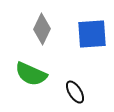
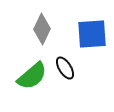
green semicircle: moved 1 px right, 2 px down; rotated 64 degrees counterclockwise
black ellipse: moved 10 px left, 24 px up
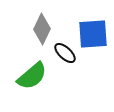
blue square: moved 1 px right
black ellipse: moved 15 px up; rotated 15 degrees counterclockwise
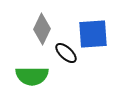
black ellipse: moved 1 px right
green semicircle: rotated 40 degrees clockwise
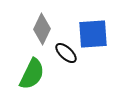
green semicircle: moved 2 px up; rotated 64 degrees counterclockwise
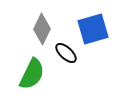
blue square: moved 5 px up; rotated 12 degrees counterclockwise
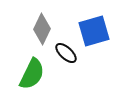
blue square: moved 1 px right, 2 px down
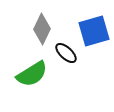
green semicircle: rotated 32 degrees clockwise
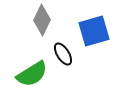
gray diamond: moved 9 px up
black ellipse: moved 3 px left, 1 px down; rotated 15 degrees clockwise
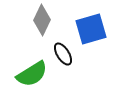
blue square: moved 3 px left, 2 px up
